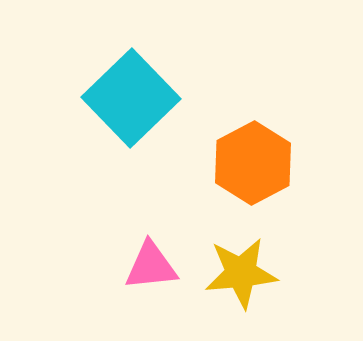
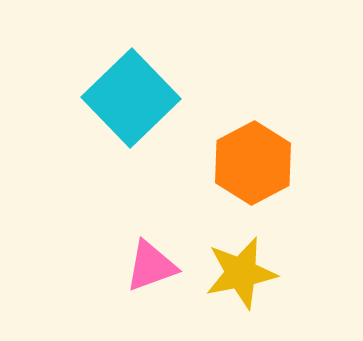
pink triangle: rotated 14 degrees counterclockwise
yellow star: rotated 6 degrees counterclockwise
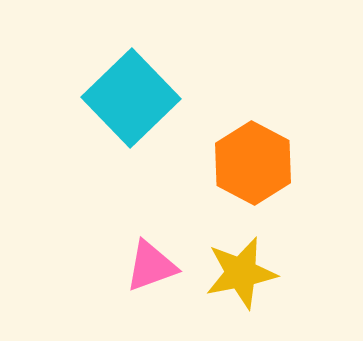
orange hexagon: rotated 4 degrees counterclockwise
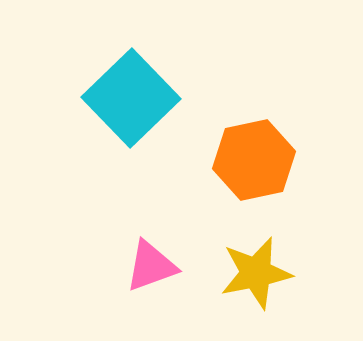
orange hexagon: moved 1 px right, 3 px up; rotated 20 degrees clockwise
yellow star: moved 15 px right
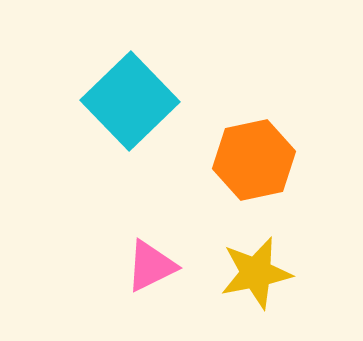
cyan square: moved 1 px left, 3 px down
pink triangle: rotated 6 degrees counterclockwise
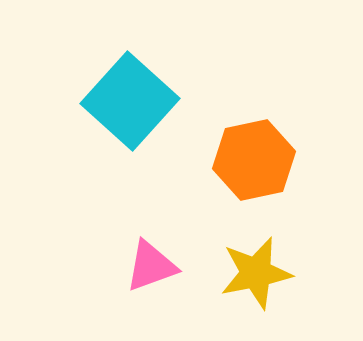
cyan square: rotated 4 degrees counterclockwise
pink triangle: rotated 6 degrees clockwise
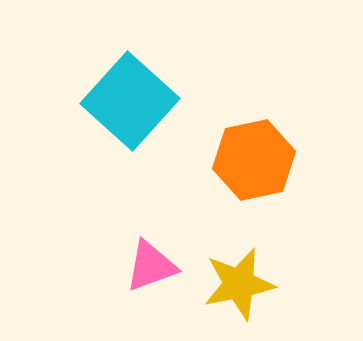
yellow star: moved 17 px left, 11 px down
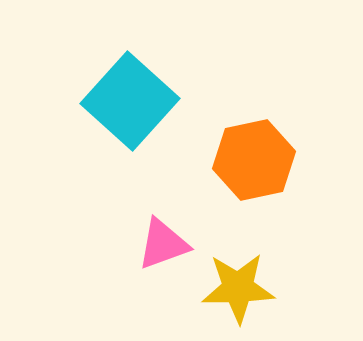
pink triangle: moved 12 px right, 22 px up
yellow star: moved 1 px left, 4 px down; rotated 10 degrees clockwise
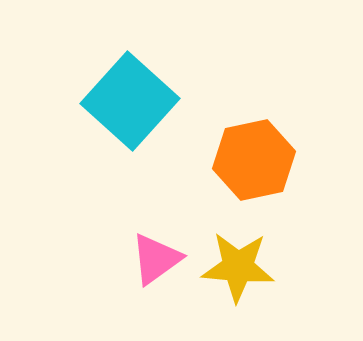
pink triangle: moved 7 px left, 15 px down; rotated 16 degrees counterclockwise
yellow star: moved 21 px up; rotated 6 degrees clockwise
